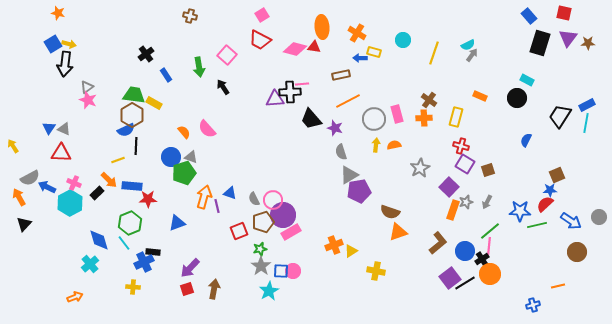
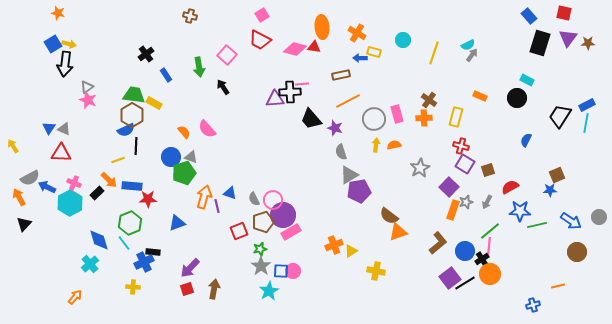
red semicircle at (545, 204): moved 35 px left, 17 px up; rotated 12 degrees clockwise
brown semicircle at (390, 212): moved 1 px left, 4 px down; rotated 18 degrees clockwise
orange arrow at (75, 297): rotated 28 degrees counterclockwise
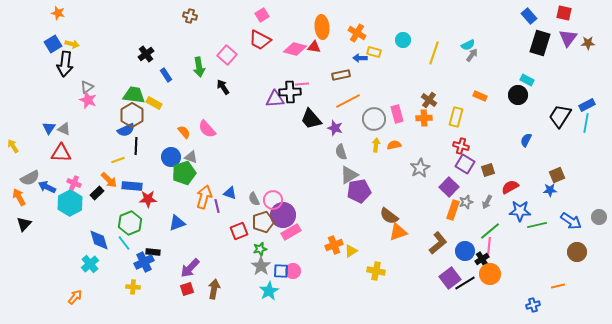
yellow arrow at (69, 44): moved 3 px right
black circle at (517, 98): moved 1 px right, 3 px up
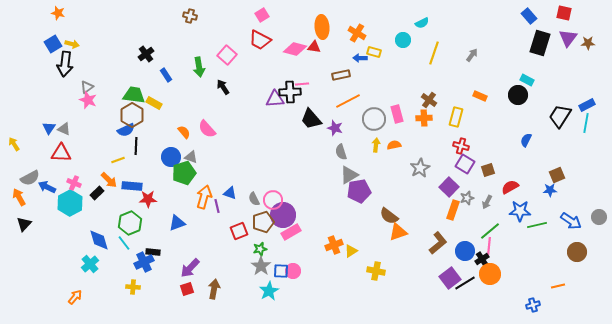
cyan semicircle at (468, 45): moved 46 px left, 22 px up
yellow arrow at (13, 146): moved 1 px right, 2 px up
gray star at (466, 202): moved 1 px right, 4 px up
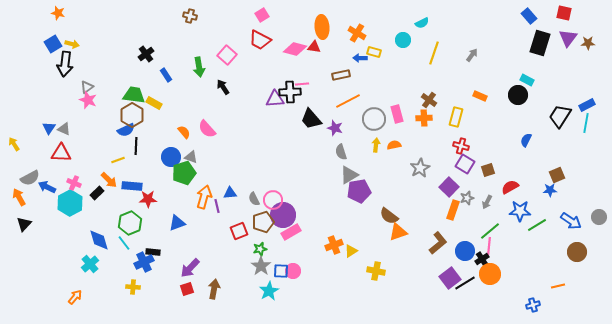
blue triangle at (230, 193): rotated 24 degrees counterclockwise
green line at (537, 225): rotated 18 degrees counterclockwise
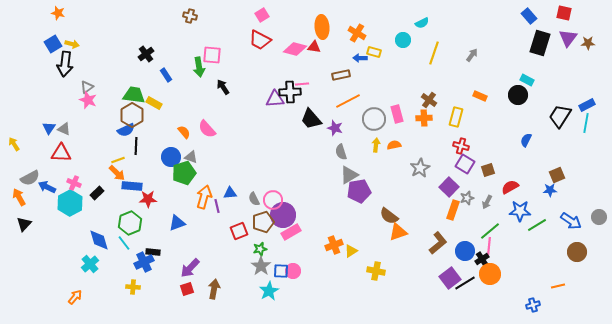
pink square at (227, 55): moved 15 px left; rotated 36 degrees counterclockwise
orange arrow at (109, 180): moved 8 px right, 7 px up
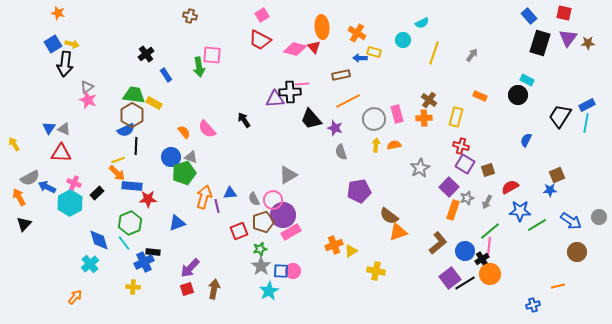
red triangle at (314, 47): rotated 40 degrees clockwise
black arrow at (223, 87): moved 21 px right, 33 px down
gray triangle at (349, 175): moved 61 px left
